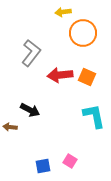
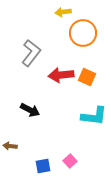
red arrow: moved 1 px right
cyan L-shape: rotated 108 degrees clockwise
brown arrow: moved 19 px down
pink square: rotated 16 degrees clockwise
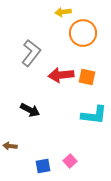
orange square: rotated 12 degrees counterclockwise
cyan L-shape: moved 1 px up
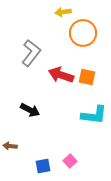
red arrow: rotated 25 degrees clockwise
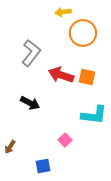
black arrow: moved 7 px up
brown arrow: moved 1 px down; rotated 64 degrees counterclockwise
pink square: moved 5 px left, 21 px up
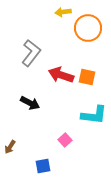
orange circle: moved 5 px right, 5 px up
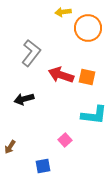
black arrow: moved 6 px left, 4 px up; rotated 138 degrees clockwise
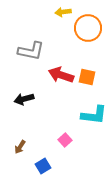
gray L-shape: moved 2 px up; rotated 64 degrees clockwise
brown arrow: moved 10 px right
blue square: rotated 21 degrees counterclockwise
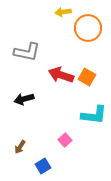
gray L-shape: moved 4 px left, 1 px down
orange square: rotated 18 degrees clockwise
